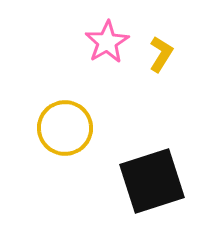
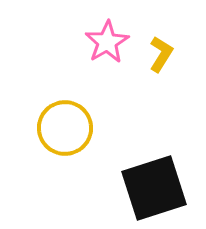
black square: moved 2 px right, 7 px down
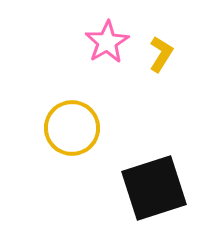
yellow circle: moved 7 px right
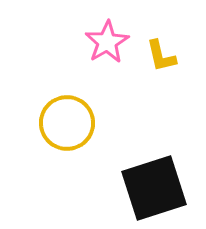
yellow L-shape: moved 2 px down; rotated 135 degrees clockwise
yellow circle: moved 5 px left, 5 px up
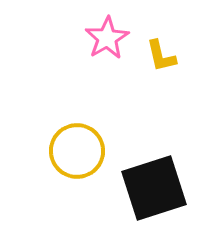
pink star: moved 4 px up
yellow circle: moved 10 px right, 28 px down
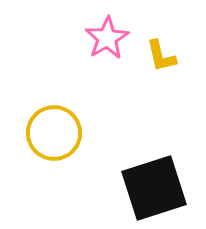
yellow circle: moved 23 px left, 18 px up
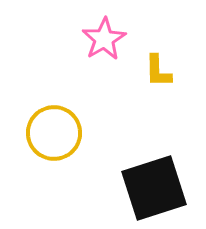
pink star: moved 3 px left, 1 px down
yellow L-shape: moved 3 px left, 15 px down; rotated 12 degrees clockwise
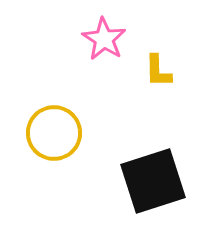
pink star: rotated 9 degrees counterclockwise
black square: moved 1 px left, 7 px up
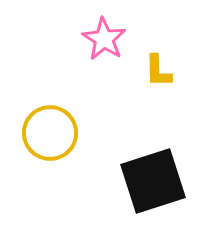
yellow circle: moved 4 px left
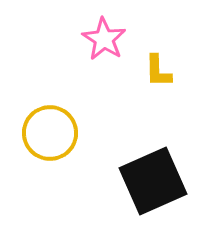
black square: rotated 6 degrees counterclockwise
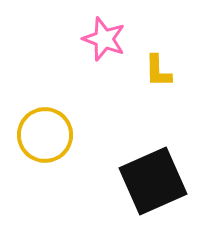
pink star: rotated 12 degrees counterclockwise
yellow circle: moved 5 px left, 2 px down
